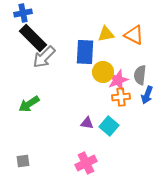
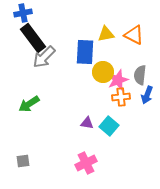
black rectangle: rotated 8 degrees clockwise
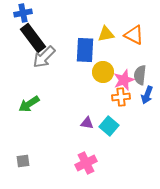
blue rectangle: moved 2 px up
pink star: moved 6 px right
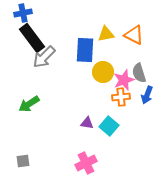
black rectangle: moved 1 px left
gray semicircle: moved 1 px left, 2 px up; rotated 24 degrees counterclockwise
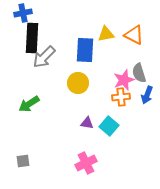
black rectangle: rotated 40 degrees clockwise
yellow circle: moved 25 px left, 11 px down
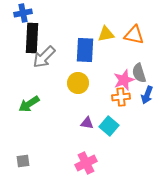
orange triangle: rotated 15 degrees counterclockwise
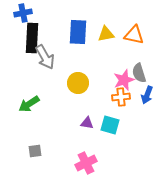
blue rectangle: moved 7 px left, 18 px up
gray arrow: moved 1 px right; rotated 75 degrees counterclockwise
cyan square: moved 1 px right, 1 px up; rotated 24 degrees counterclockwise
gray square: moved 12 px right, 10 px up
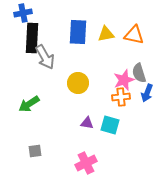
blue arrow: moved 2 px up
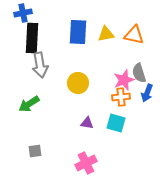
gray arrow: moved 5 px left, 8 px down; rotated 20 degrees clockwise
cyan square: moved 6 px right, 2 px up
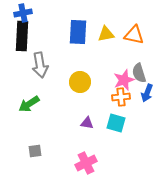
black rectangle: moved 10 px left, 2 px up
yellow circle: moved 2 px right, 1 px up
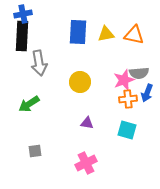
blue cross: moved 1 px down
gray arrow: moved 1 px left, 2 px up
gray semicircle: rotated 78 degrees counterclockwise
orange cross: moved 7 px right, 2 px down
cyan square: moved 11 px right, 7 px down
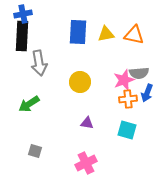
gray square: rotated 24 degrees clockwise
